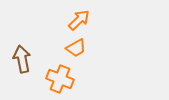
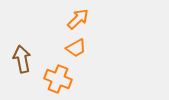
orange arrow: moved 1 px left, 1 px up
orange cross: moved 2 px left
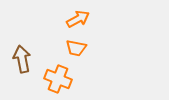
orange arrow: rotated 15 degrees clockwise
orange trapezoid: rotated 40 degrees clockwise
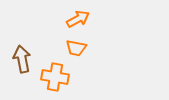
orange cross: moved 3 px left, 2 px up; rotated 12 degrees counterclockwise
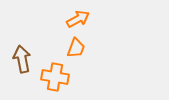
orange trapezoid: rotated 80 degrees counterclockwise
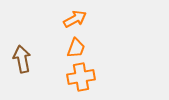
orange arrow: moved 3 px left
orange cross: moved 26 px right; rotated 20 degrees counterclockwise
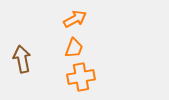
orange trapezoid: moved 2 px left
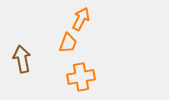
orange arrow: moved 6 px right; rotated 35 degrees counterclockwise
orange trapezoid: moved 6 px left, 5 px up
